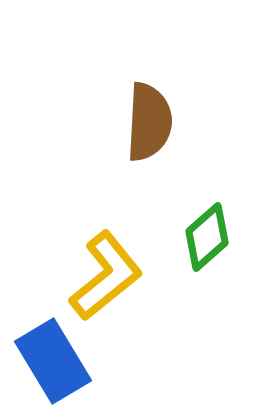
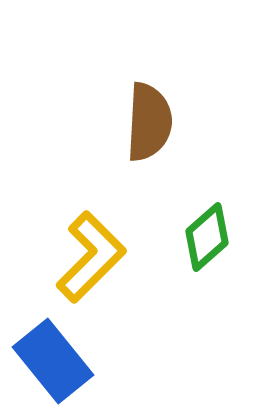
yellow L-shape: moved 15 px left, 19 px up; rotated 6 degrees counterclockwise
blue rectangle: rotated 8 degrees counterclockwise
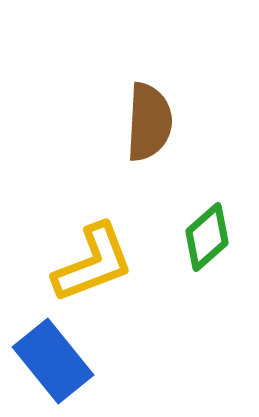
yellow L-shape: moved 2 px right, 6 px down; rotated 24 degrees clockwise
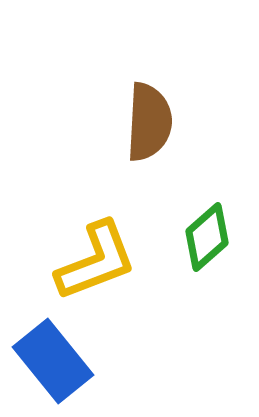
yellow L-shape: moved 3 px right, 2 px up
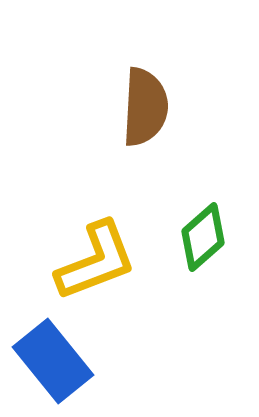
brown semicircle: moved 4 px left, 15 px up
green diamond: moved 4 px left
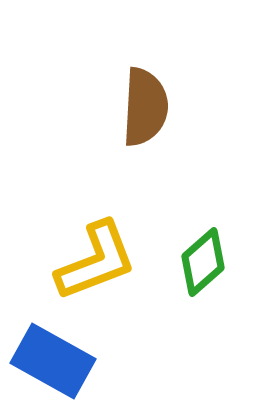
green diamond: moved 25 px down
blue rectangle: rotated 22 degrees counterclockwise
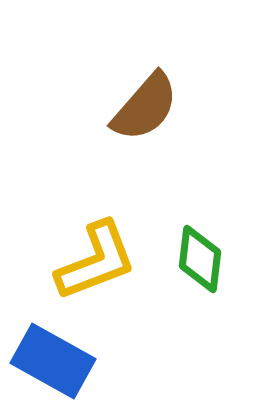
brown semicircle: rotated 38 degrees clockwise
green diamond: moved 3 px left, 3 px up; rotated 42 degrees counterclockwise
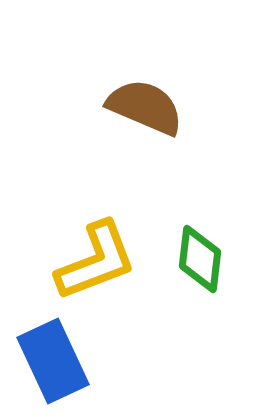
brown semicircle: rotated 108 degrees counterclockwise
blue rectangle: rotated 36 degrees clockwise
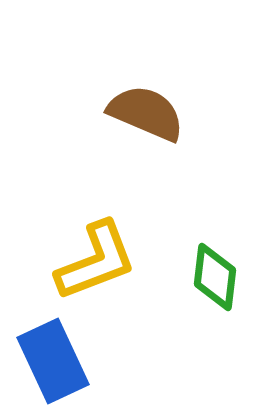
brown semicircle: moved 1 px right, 6 px down
green diamond: moved 15 px right, 18 px down
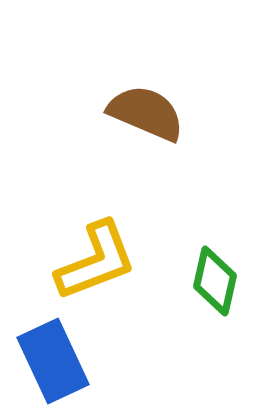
green diamond: moved 4 px down; rotated 6 degrees clockwise
